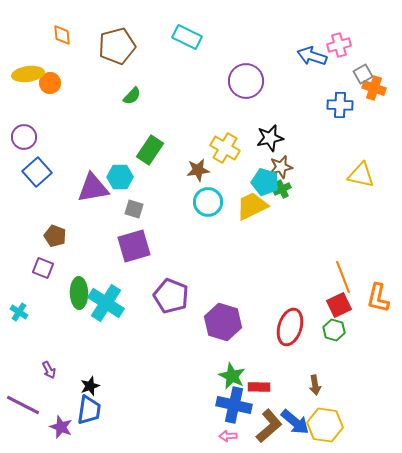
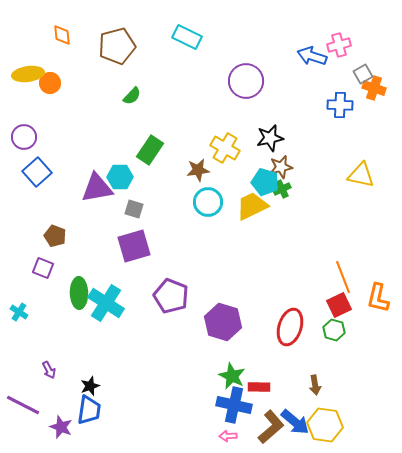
purple triangle at (93, 188): moved 4 px right
brown L-shape at (269, 426): moved 2 px right, 1 px down
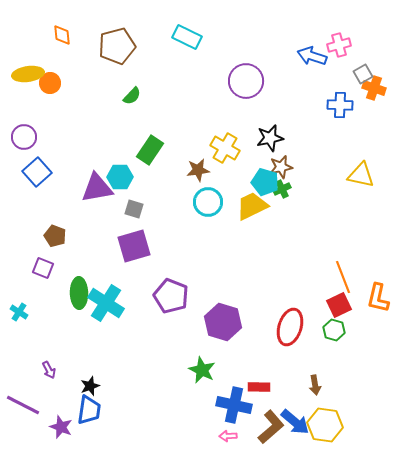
green star at (232, 376): moved 30 px left, 6 px up
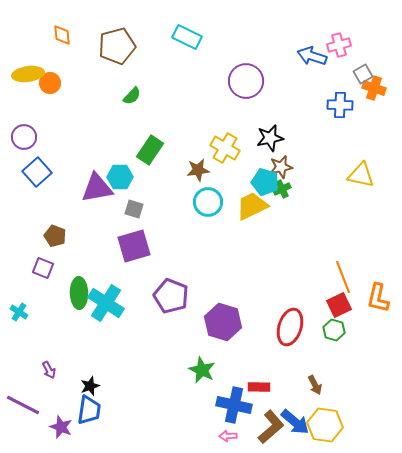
brown arrow at (315, 385): rotated 18 degrees counterclockwise
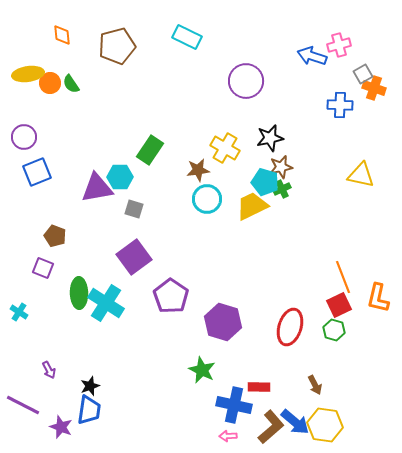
green semicircle at (132, 96): moved 61 px left, 12 px up; rotated 102 degrees clockwise
blue square at (37, 172): rotated 20 degrees clockwise
cyan circle at (208, 202): moved 1 px left, 3 px up
purple square at (134, 246): moved 11 px down; rotated 20 degrees counterclockwise
purple pentagon at (171, 296): rotated 12 degrees clockwise
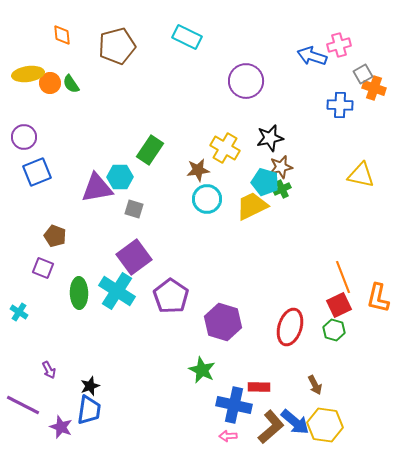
cyan cross at (106, 303): moved 11 px right, 12 px up
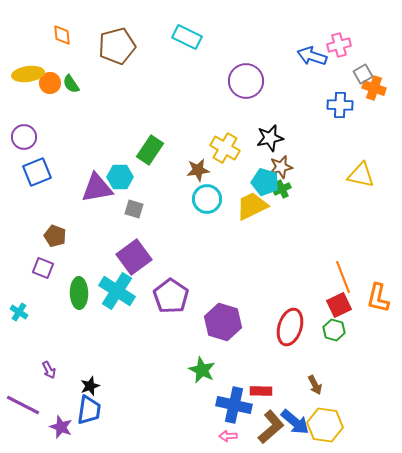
red rectangle at (259, 387): moved 2 px right, 4 px down
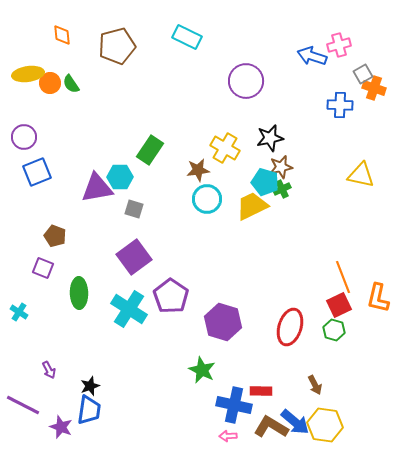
cyan cross at (117, 291): moved 12 px right, 18 px down
brown L-shape at (271, 427): rotated 108 degrees counterclockwise
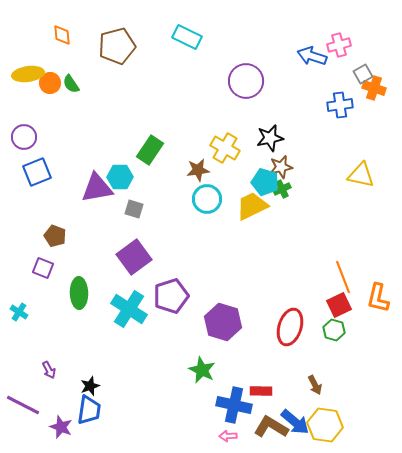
blue cross at (340, 105): rotated 10 degrees counterclockwise
purple pentagon at (171, 296): rotated 20 degrees clockwise
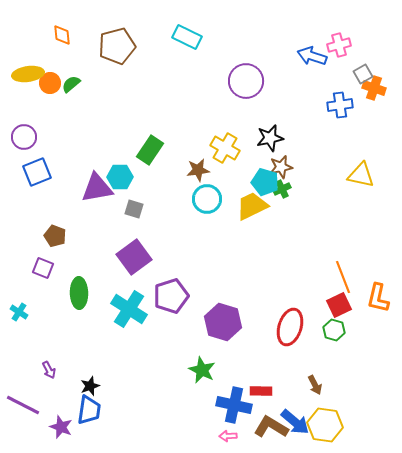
green semicircle at (71, 84): rotated 84 degrees clockwise
